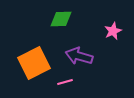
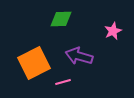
pink line: moved 2 px left
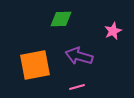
orange square: moved 1 px right, 2 px down; rotated 16 degrees clockwise
pink line: moved 14 px right, 5 px down
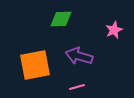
pink star: moved 1 px right, 1 px up
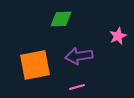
pink star: moved 4 px right, 6 px down
purple arrow: rotated 24 degrees counterclockwise
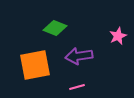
green diamond: moved 6 px left, 9 px down; rotated 25 degrees clockwise
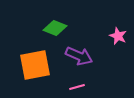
pink star: rotated 24 degrees counterclockwise
purple arrow: rotated 148 degrees counterclockwise
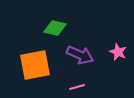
green diamond: rotated 10 degrees counterclockwise
pink star: moved 16 px down
purple arrow: moved 1 px right, 1 px up
